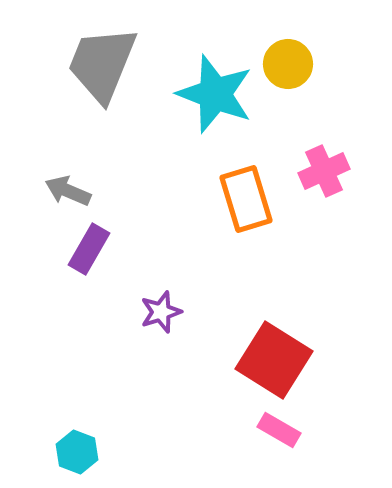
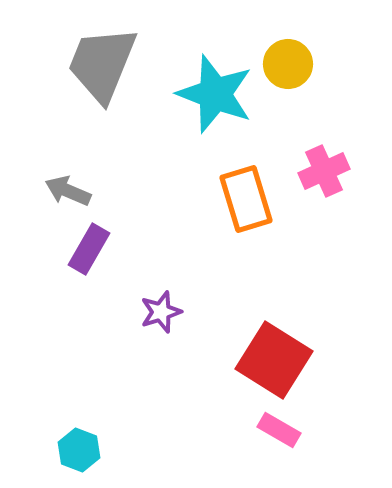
cyan hexagon: moved 2 px right, 2 px up
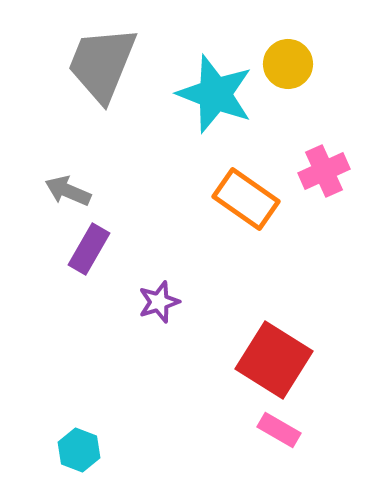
orange rectangle: rotated 38 degrees counterclockwise
purple star: moved 2 px left, 10 px up
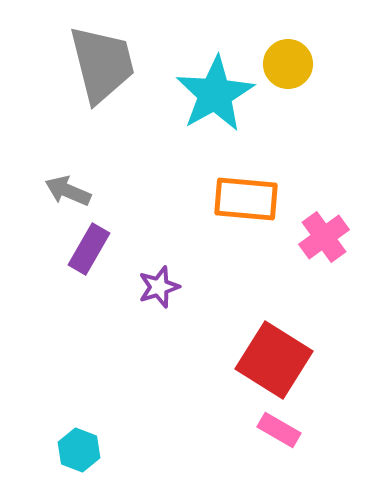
gray trapezoid: rotated 144 degrees clockwise
cyan star: rotated 22 degrees clockwise
pink cross: moved 66 px down; rotated 12 degrees counterclockwise
orange rectangle: rotated 30 degrees counterclockwise
purple star: moved 15 px up
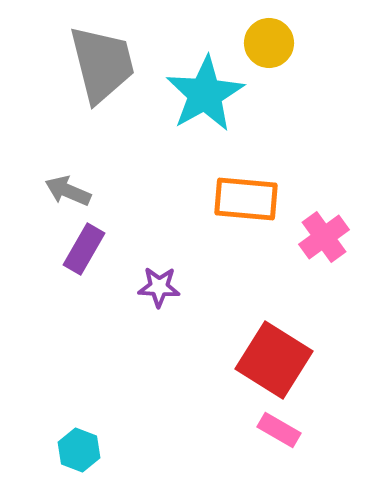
yellow circle: moved 19 px left, 21 px up
cyan star: moved 10 px left
purple rectangle: moved 5 px left
purple star: rotated 21 degrees clockwise
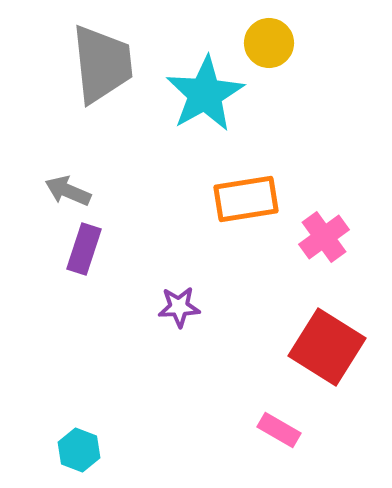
gray trapezoid: rotated 8 degrees clockwise
orange rectangle: rotated 14 degrees counterclockwise
purple rectangle: rotated 12 degrees counterclockwise
purple star: moved 20 px right, 20 px down; rotated 6 degrees counterclockwise
red square: moved 53 px right, 13 px up
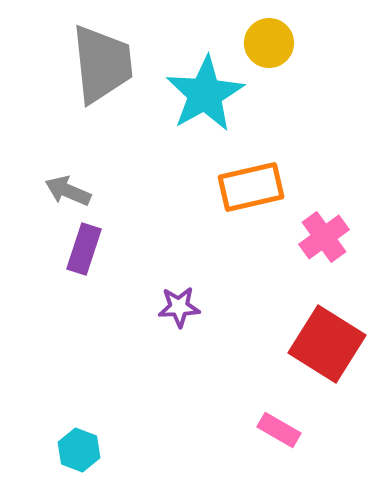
orange rectangle: moved 5 px right, 12 px up; rotated 4 degrees counterclockwise
red square: moved 3 px up
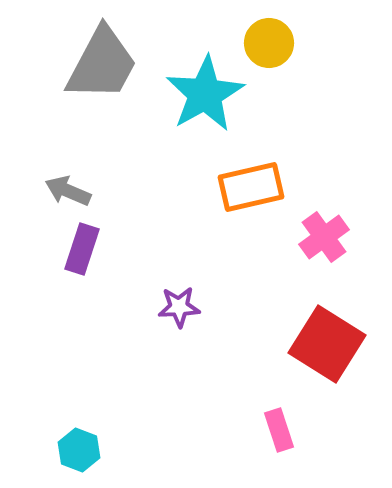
gray trapezoid: rotated 34 degrees clockwise
purple rectangle: moved 2 px left
pink rectangle: rotated 42 degrees clockwise
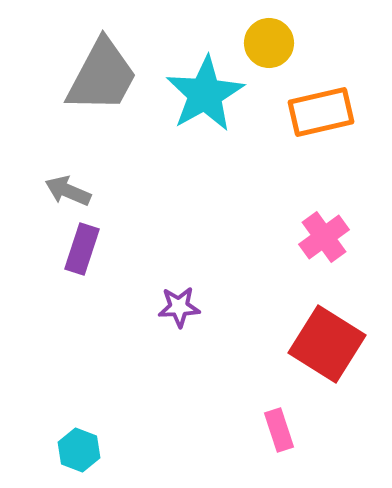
gray trapezoid: moved 12 px down
orange rectangle: moved 70 px right, 75 px up
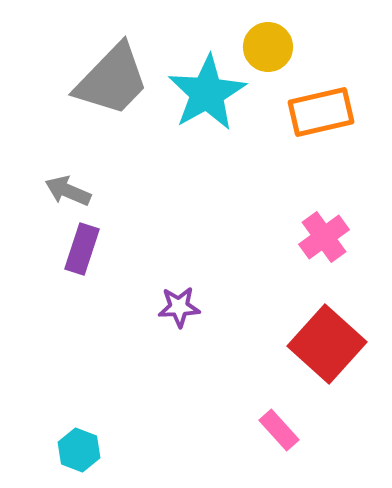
yellow circle: moved 1 px left, 4 px down
gray trapezoid: moved 10 px right, 4 px down; rotated 16 degrees clockwise
cyan star: moved 2 px right, 1 px up
red square: rotated 10 degrees clockwise
pink rectangle: rotated 24 degrees counterclockwise
